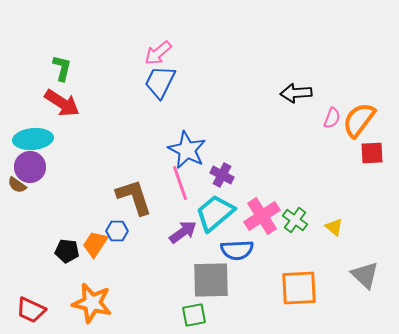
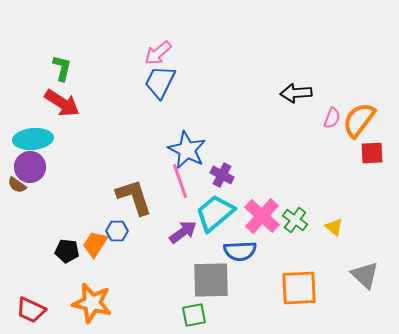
pink line: moved 2 px up
pink cross: rotated 15 degrees counterclockwise
blue semicircle: moved 3 px right, 1 px down
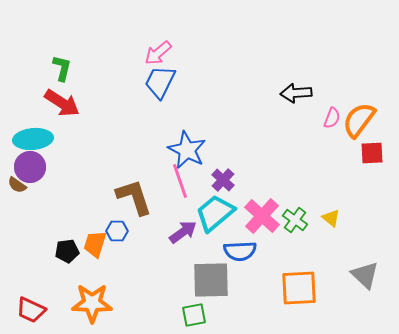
purple cross: moved 1 px right, 5 px down; rotated 15 degrees clockwise
yellow triangle: moved 3 px left, 9 px up
orange trapezoid: rotated 16 degrees counterclockwise
black pentagon: rotated 15 degrees counterclockwise
orange star: rotated 12 degrees counterclockwise
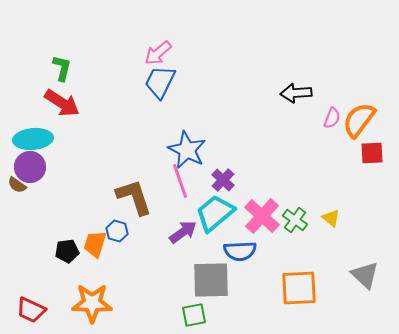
blue hexagon: rotated 15 degrees clockwise
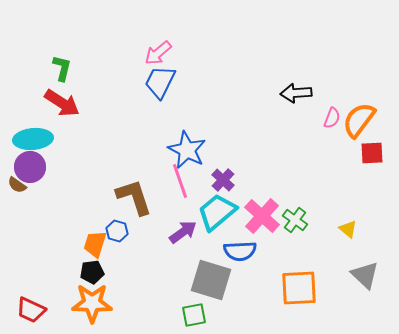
cyan trapezoid: moved 2 px right, 1 px up
yellow triangle: moved 17 px right, 11 px down
black pentagon: moved 25 px right, 21 px down
gray square: rotated 18 degrees clockwise
